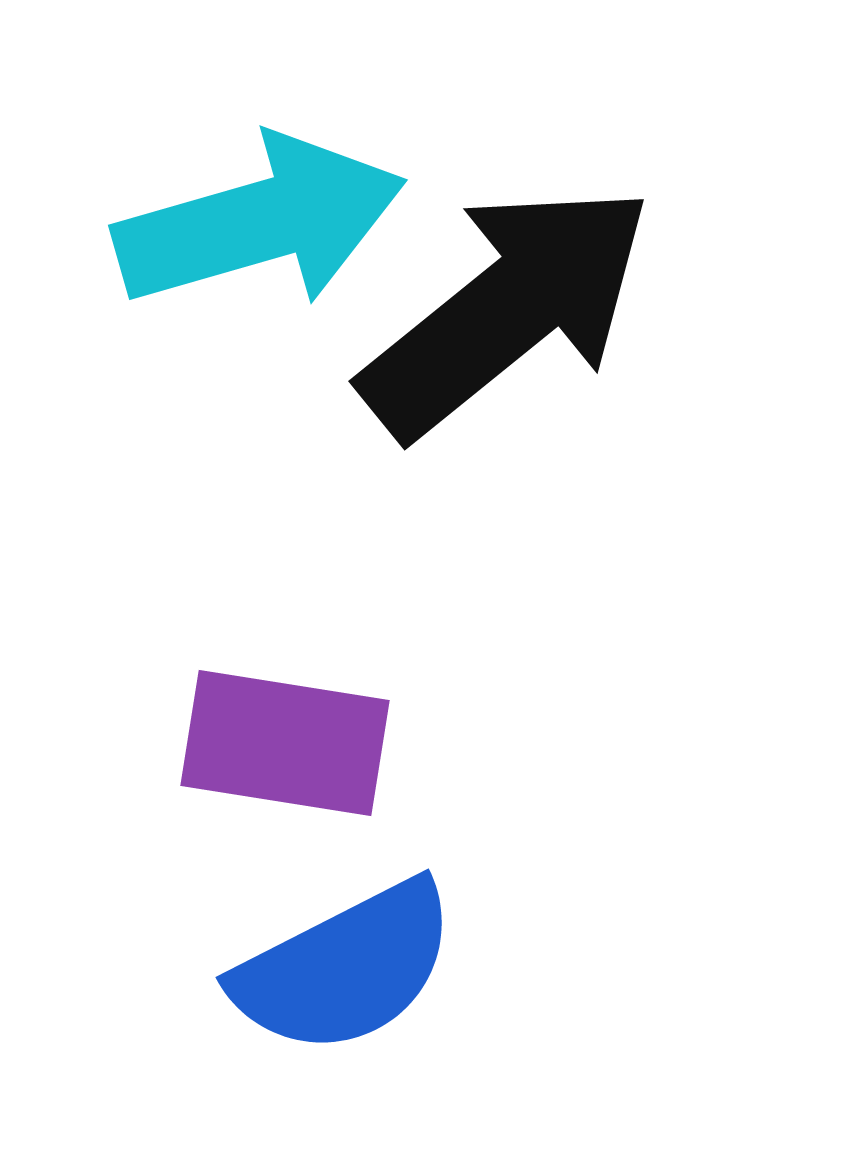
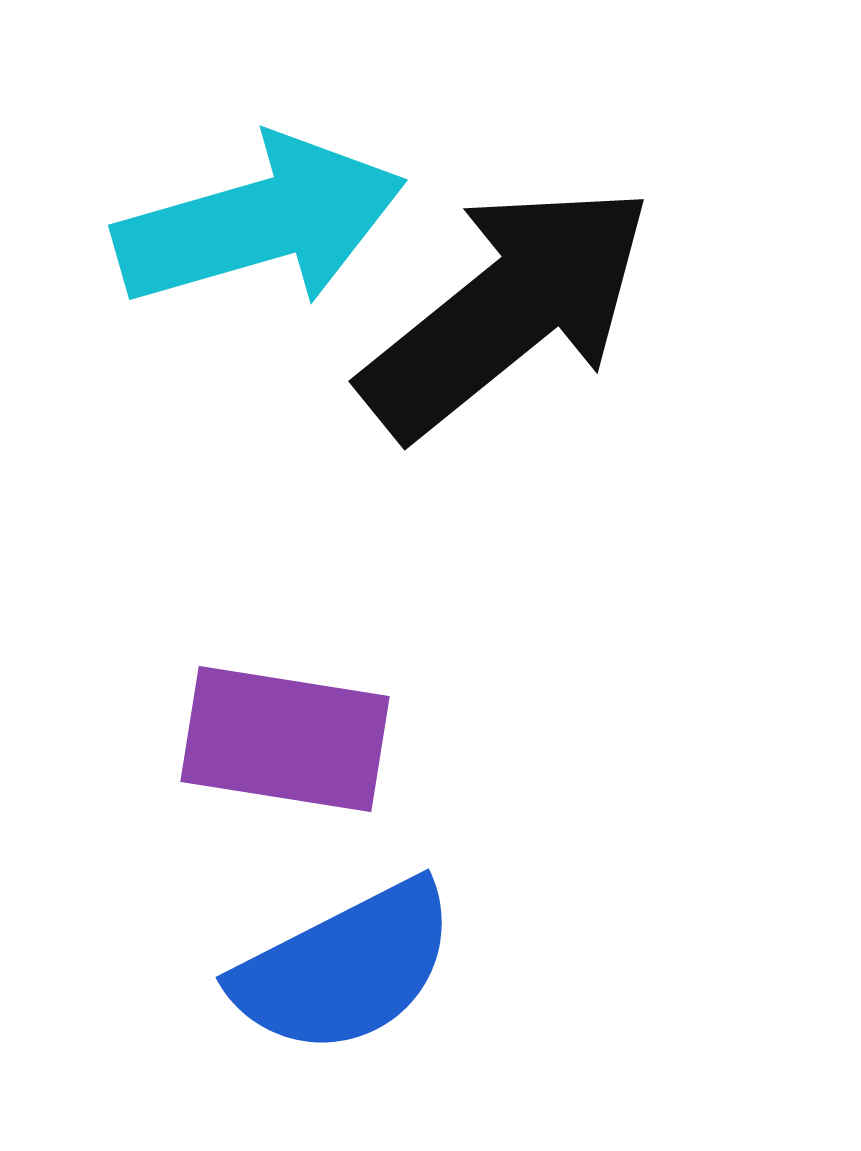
purple rectangle: moved 4 px up
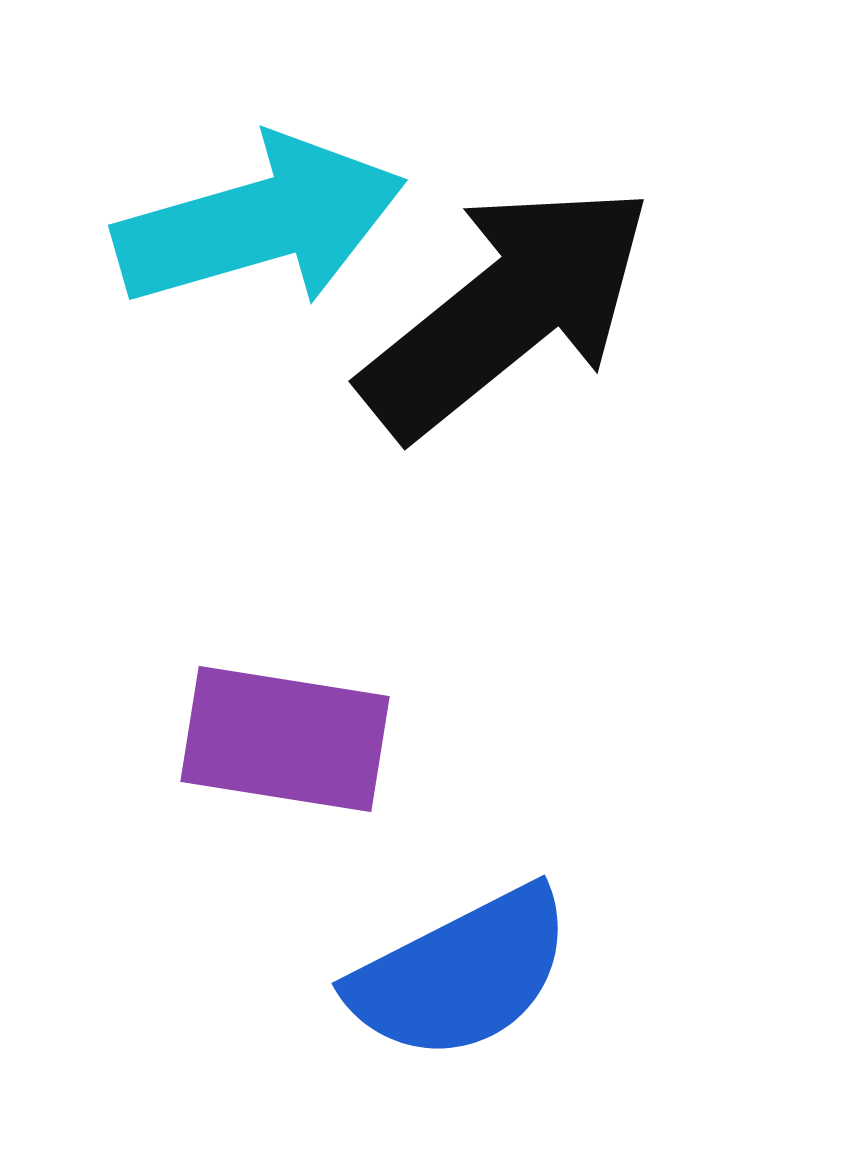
blue semicircle: moved 116 px right, 6 px down
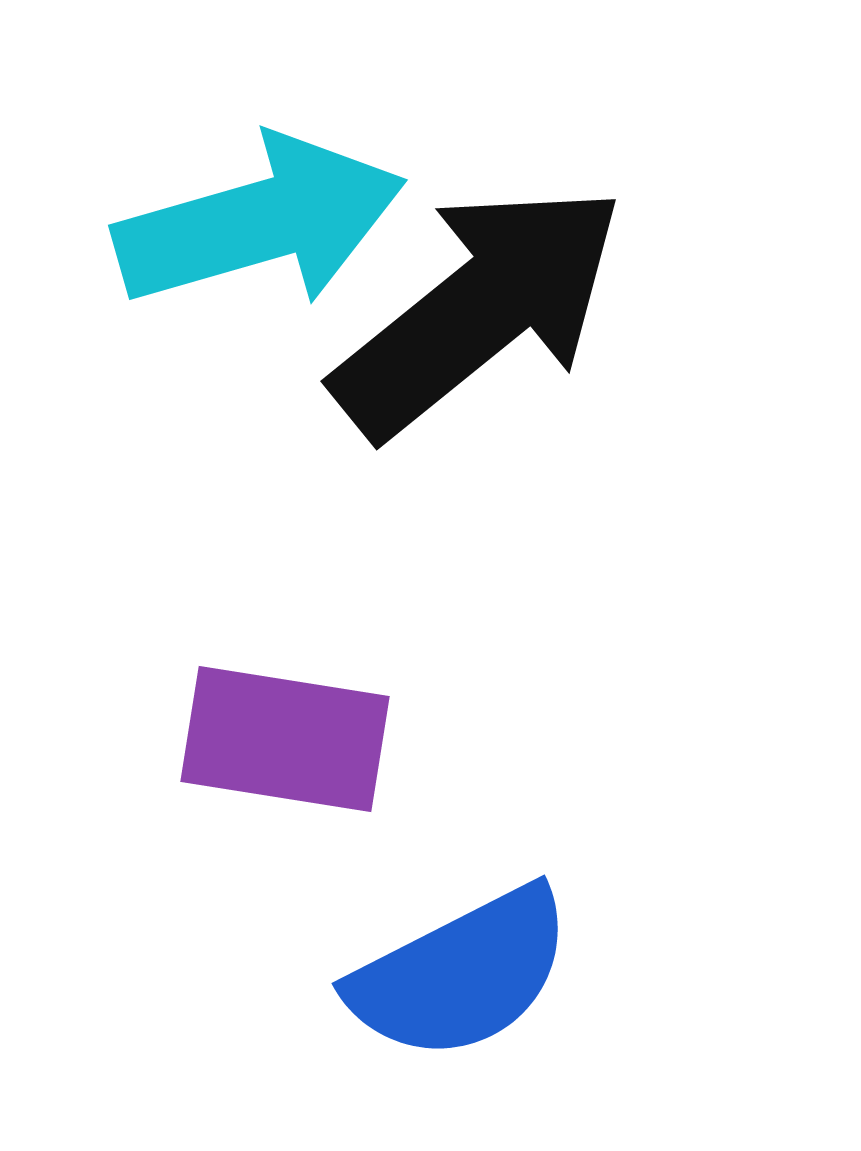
black arrow: moved 28 px left
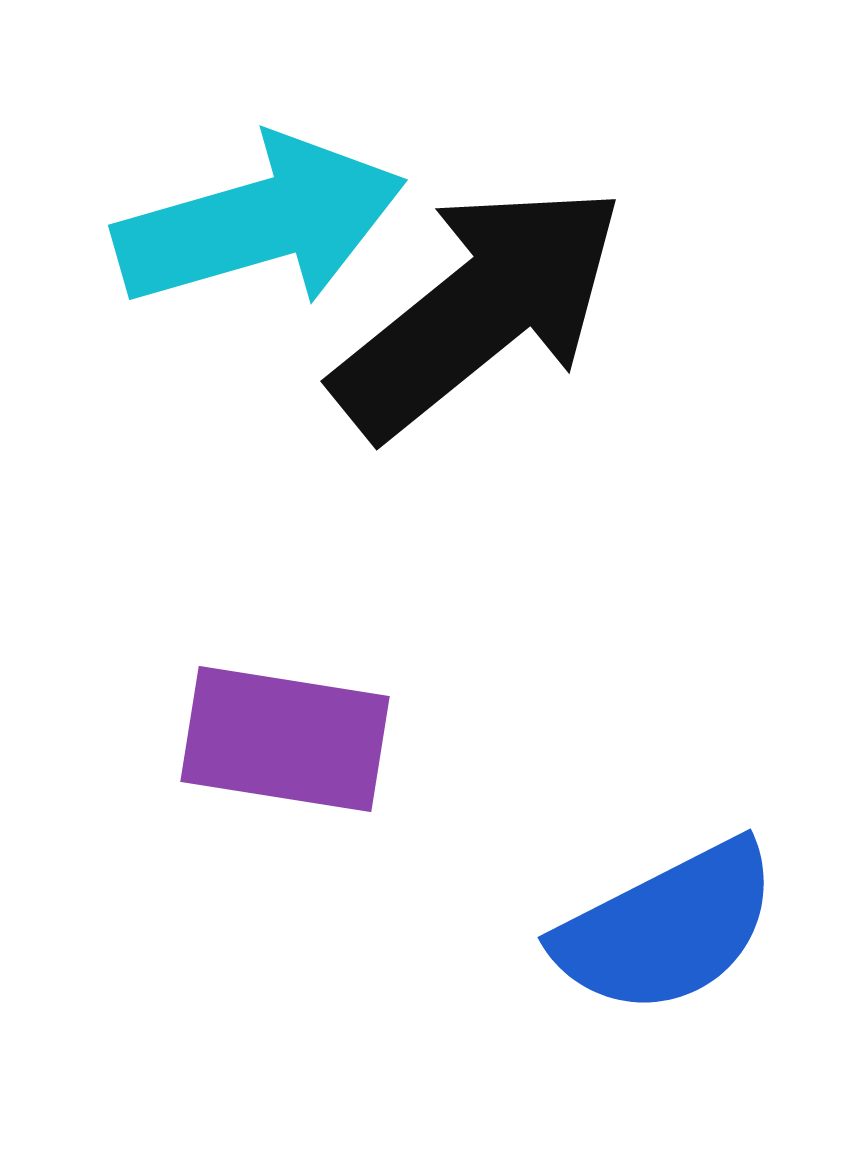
blue semicircle: moved 206 px right, 46 px up
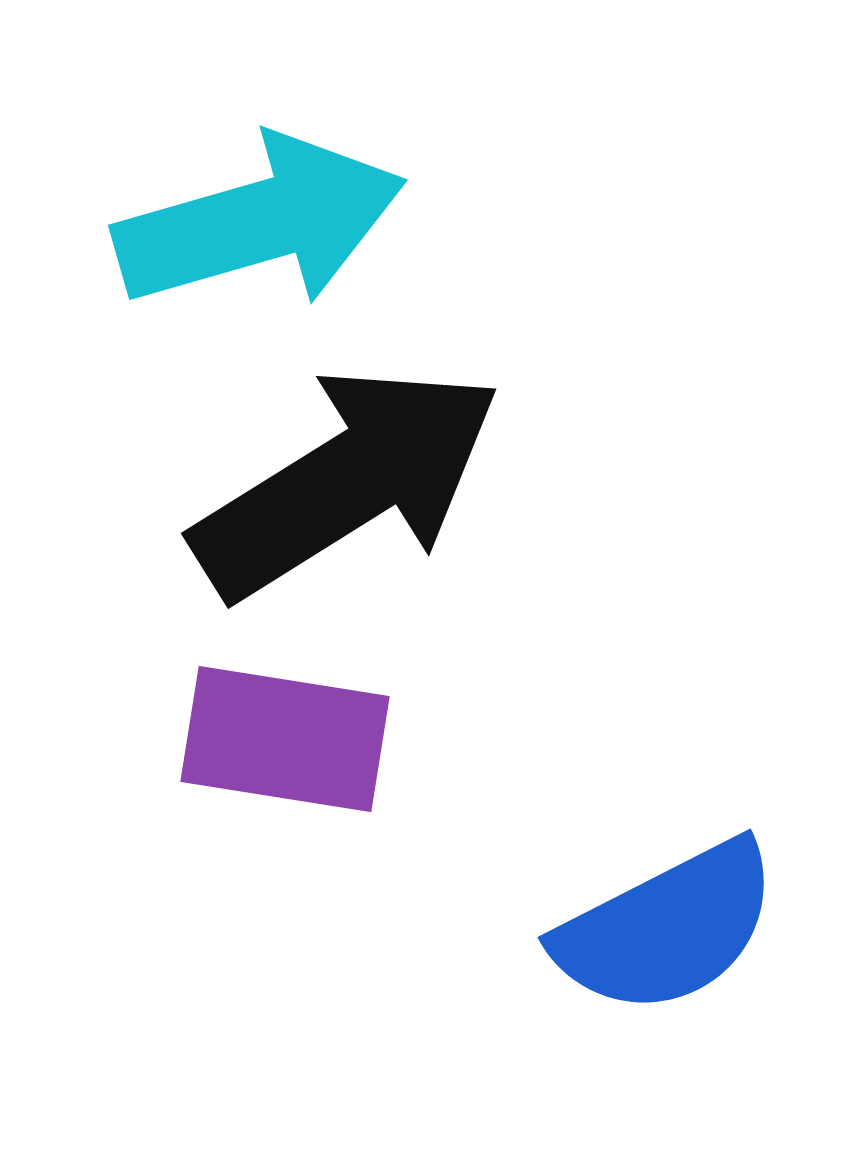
black arrow: moved 132 px left, 172 px down; rotated 7 degrees clockwise
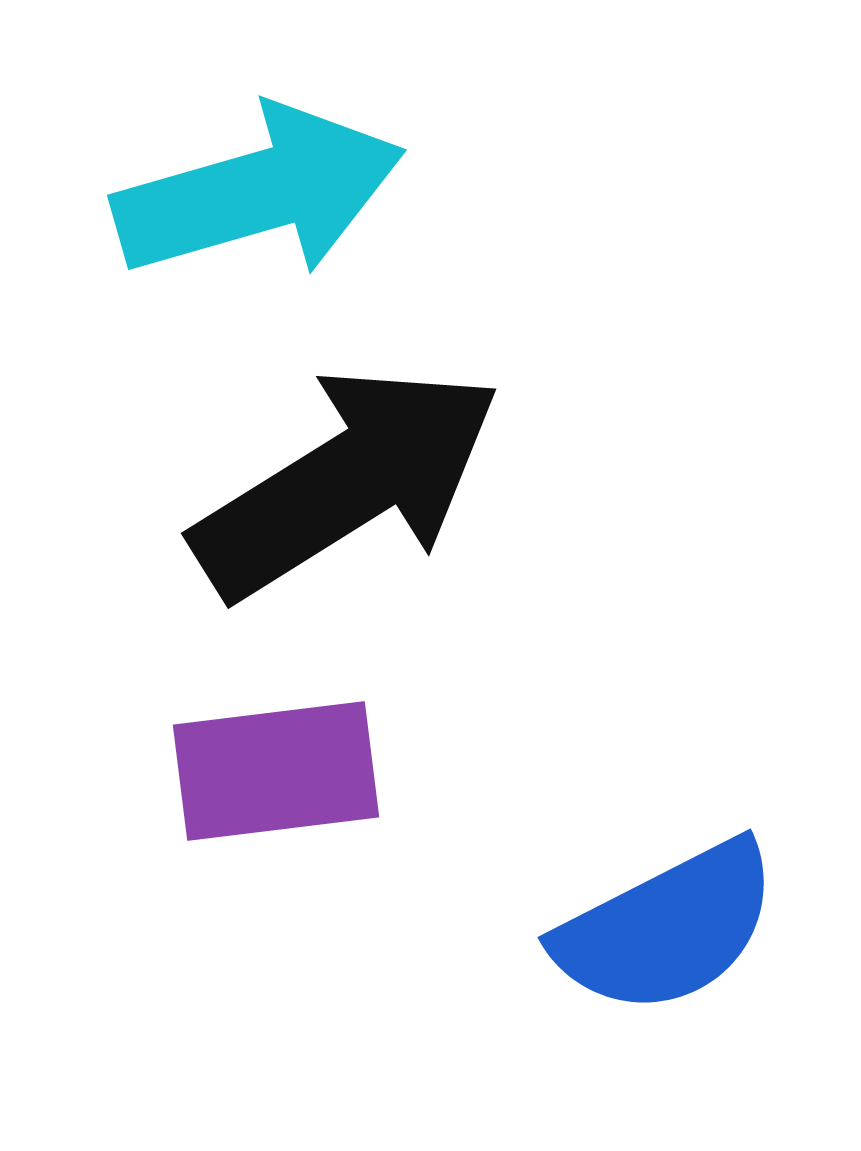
cyan arrow: moved 1 px left, 30 px up
purple rectangle: moved 9 px left, 32 px down; rotated 16 degrees counterclockwise
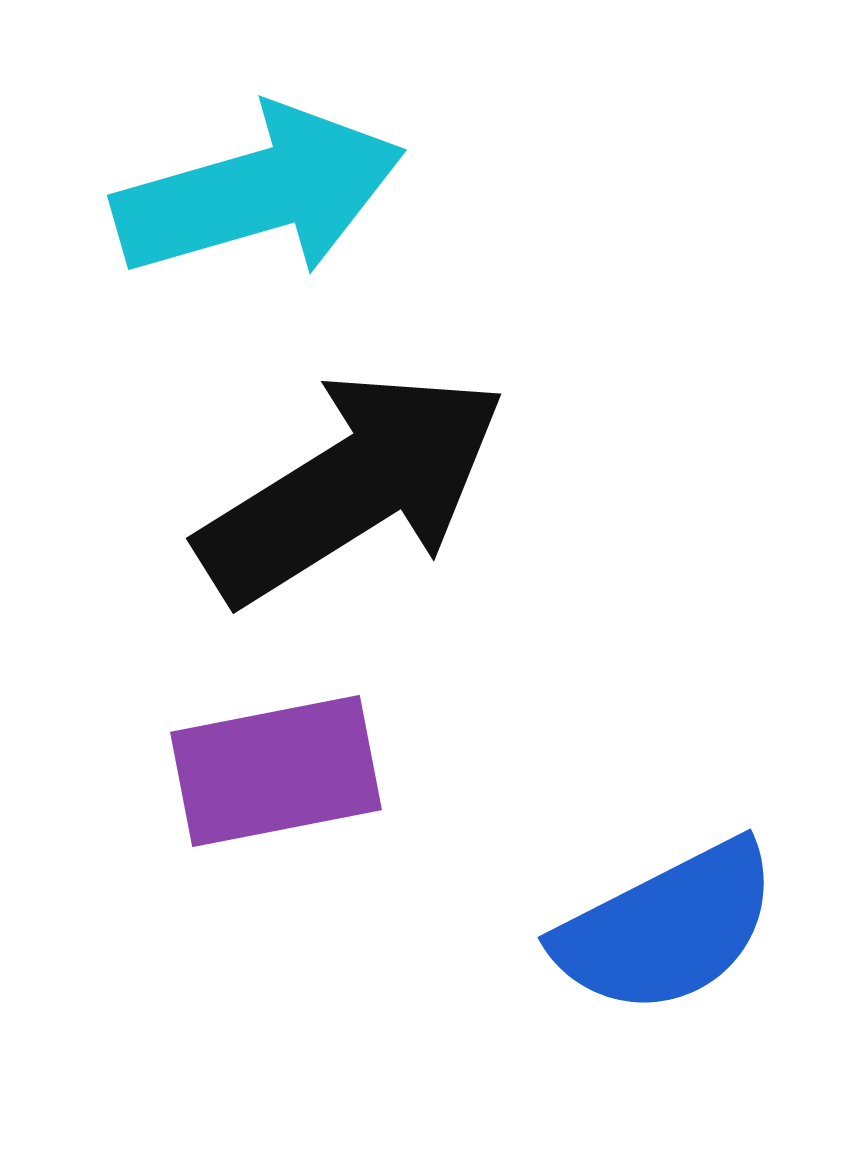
black arrow: moved 5 px right, 5 px down
purple rectangle: rotated 4 degrees counterclockwise
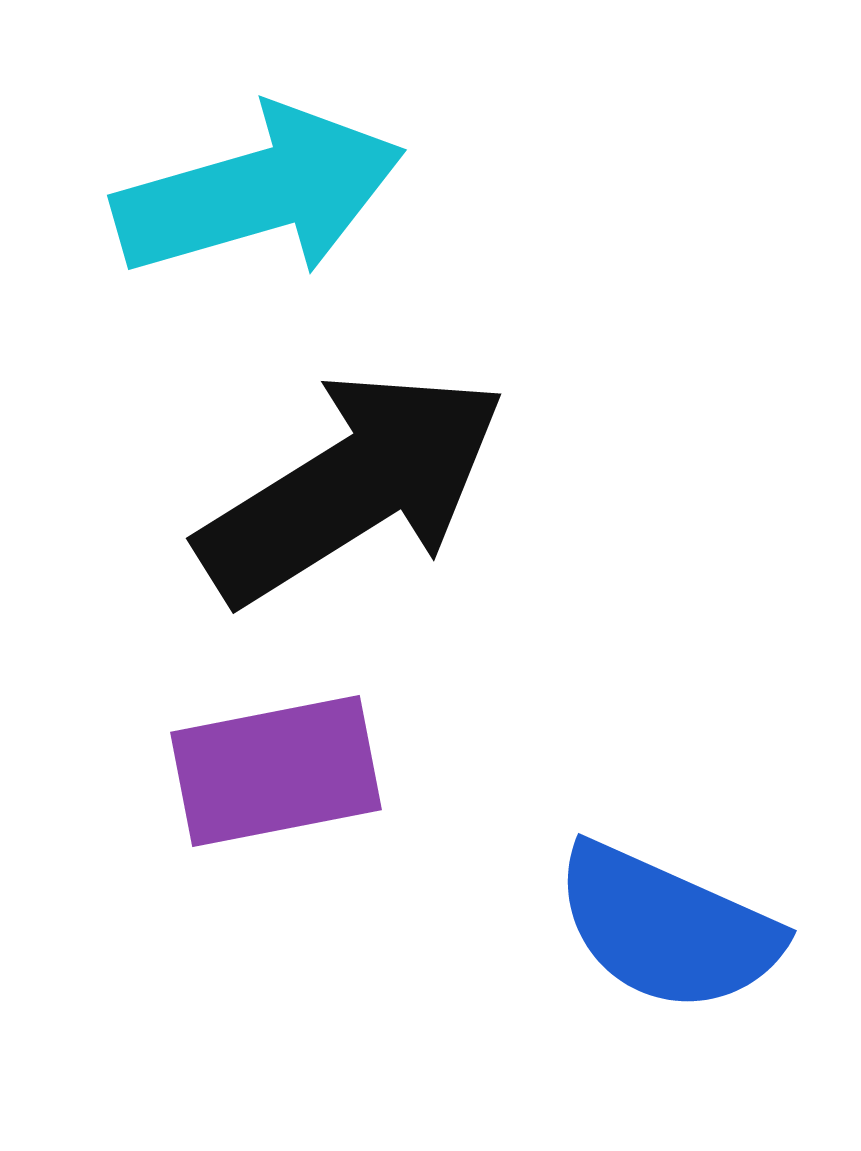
blue semicircle: rotated 51 degrees clockwise
